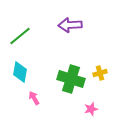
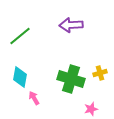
purple arrow: moved 1 px right
cyan diamond: moved 5 px down
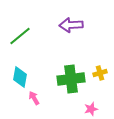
green cross: rotated 24 degrees counterclockwise
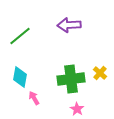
purple arrow: moved 2 px left
yellow cross: rotated 32 degrees counterclockwise
pink star: moved 14 px left; rotated 24 degrees counterclockwise
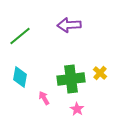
pink arrow: moved 10 px right
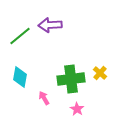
purple arrow: moved 19 px left
